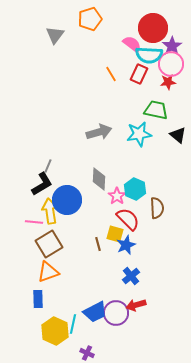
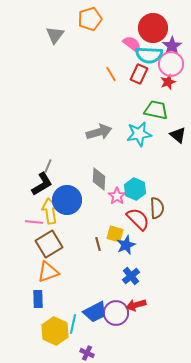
red star: rotated 14 degrees counterclockwise
red semicircle: moved 10 px right
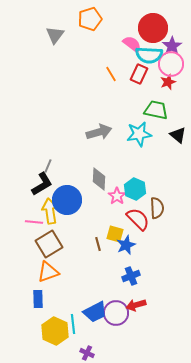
blue cross: rotated 18 degrees clockwise
cyan line: rotated 18 degrees counterclockwise
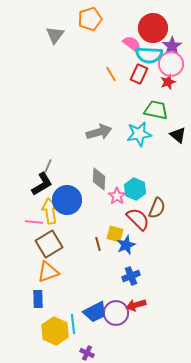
brown semicircle: rotated 25 degrees clockwise
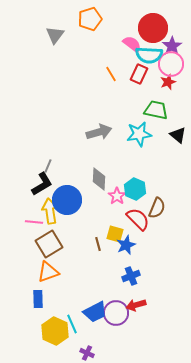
cyan line: moved 1 px left; rotated 18 degrees counterclockwise
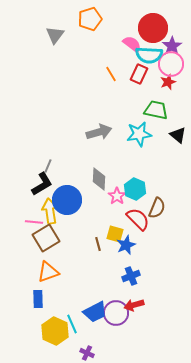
brown square: moved 3 px left, 6 px up
red arrow: moved 2 px left
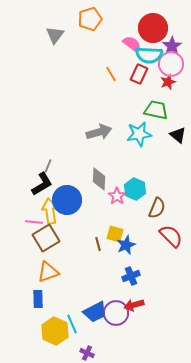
red semicircle: moved 33 px right, 17 px down
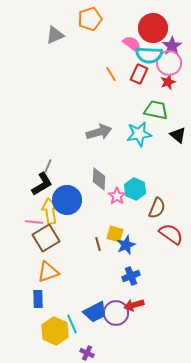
gray triangle: rotated 30 degrees clockwise
pink circle: moved 2 px left, 1 px up
red semicircle: moved 2 px up; rotated 10 degrees counterclockwise
